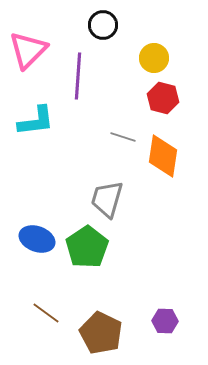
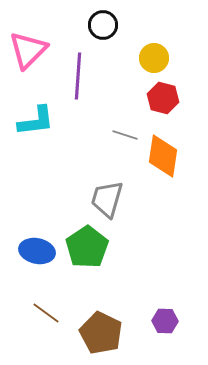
gray line: moved 2 px right, 2 px up
blue ellipse: moved 12 px down; rotated 8 degrees counterclockwise
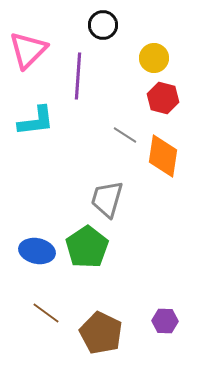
gray line: rotated 15 degrees clockwise
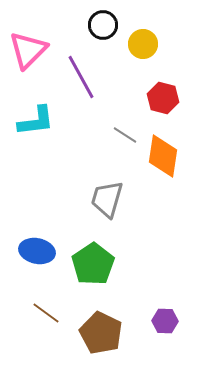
yellow circle: moved 11 px left, 14 px up
purple line: moved 3 px right, 1 px down; rotated 33 degrees counterclockwise
green pentagon: moved 6 px right, 17 px down
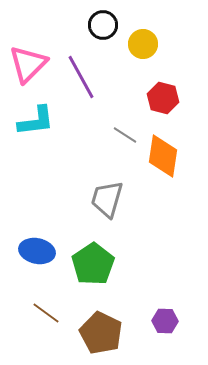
pink triangle: moved 14 px down
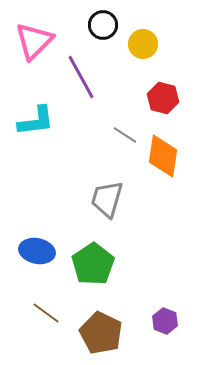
pink triangle: moved 6 px right, 23 px up
purple hexagon: rotated 20 degrees clockwise
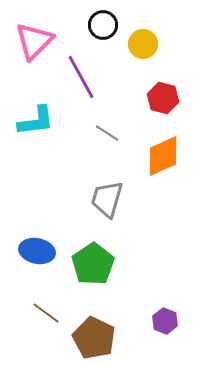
gray line: moved 18 px left, 2 px up
orange diamond: rotated 57 degrees clockwise
brown pentagon: moved 7 px left, 5 px down
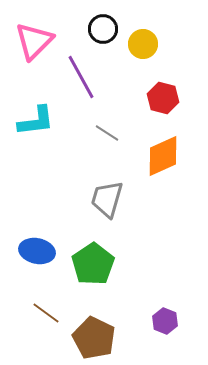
black circle: moved 4 px down
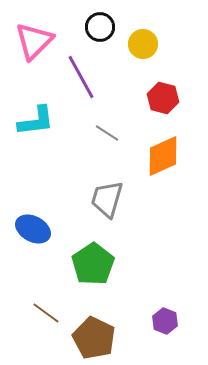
black circle: moved 3 px left, 2 px up
blue ellipse: moved 4 px left, 22 px up; rotated 16 degrees clockwise
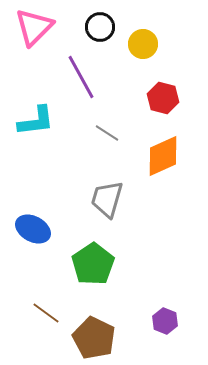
pink triangle: moved 14 px up
